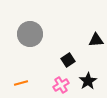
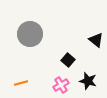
black triangle: rotated 42 degrees clockwise
black square: rotated 16 degrees counterclockwise
black star: rotated 24 degrees counterclockwise
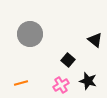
black triangle: moved 1 px left
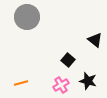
gray circle: moved 3 px left, 17 px up
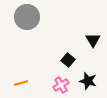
black triangle: moved 2 px left; rotated 21 degrees clockwise
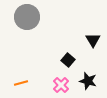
pink cross: rotated 14 degrees counterclockwise
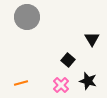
black triangle: moved 1 px left, 1 px up
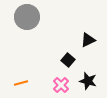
black triangle: moved 4 px left, 1 px down; rotated 35 degrees clockwise
